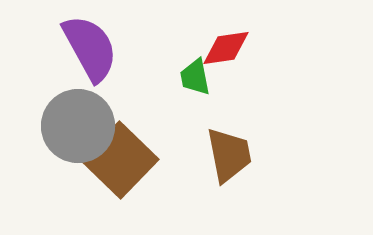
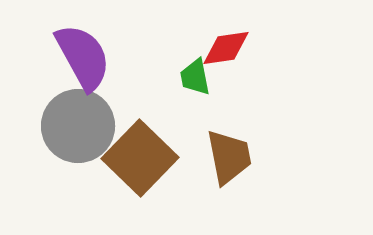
purple semicircle: moved 7 px left, 9 px down
brown trapezoid: moved 2 px down
brown square: moved 20 px right, 2 px up
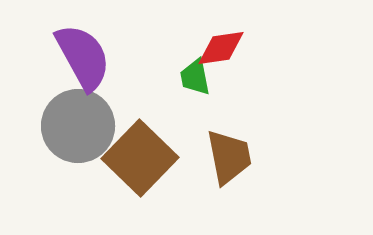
red diamond: moved 5 px left
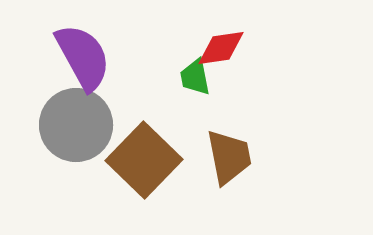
gray circle: moved 2 px left, 1 px up
brown square: moved 4 px right, 2 px down
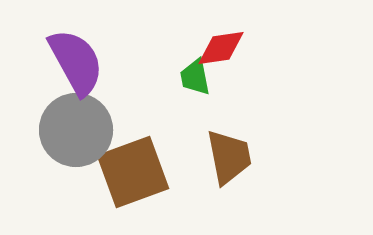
purple semicircle: moved 7 px left, 5 px down
gray circle: moved 5 px down
brown square: moved 11 px left, 12 px down; rotated 26 degrees clockwise
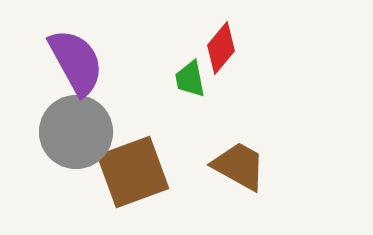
red diamond: rotated 42 degrees counterclockwise
green trapezoid: moved 5 px left, 2 px down
gray circle: moved 2 px down
brown trapezoid: moved 10 px right, 9 px down; rotated 50 degrees counterclockwise
